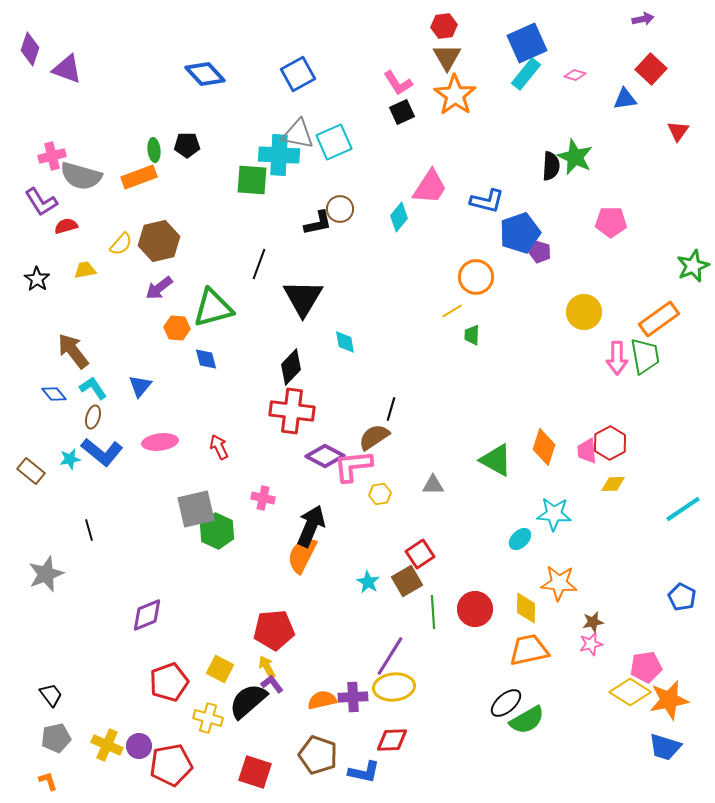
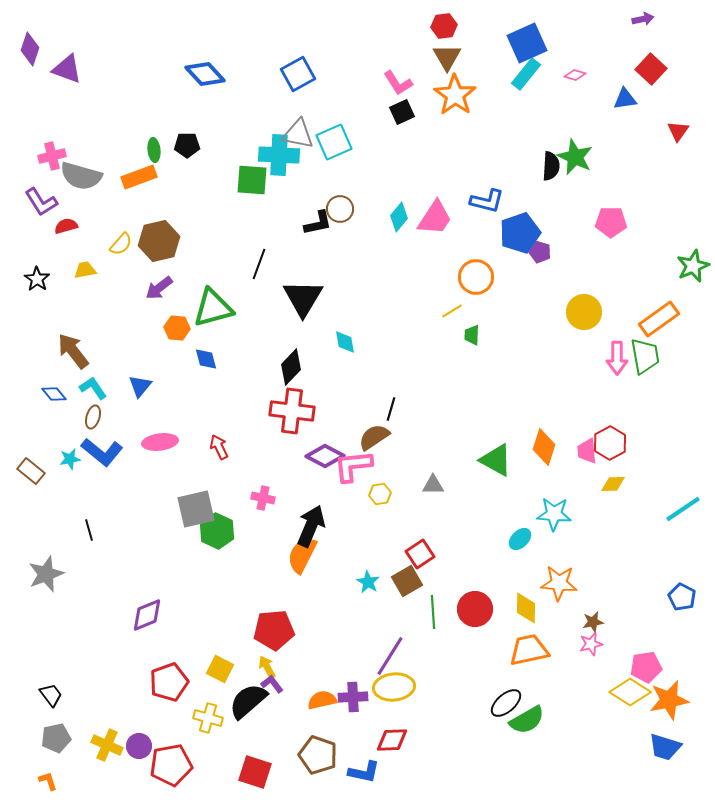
pink trapezoid at (430, 187): moved 5 px right, 31 px down
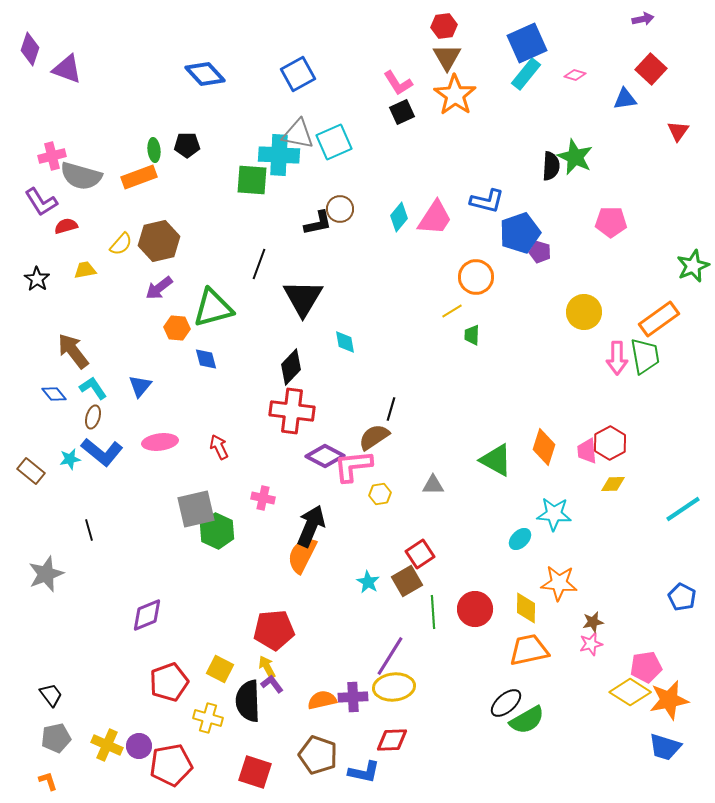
black semicircle at (248, 701): rotated 51 degrees counterclockwise
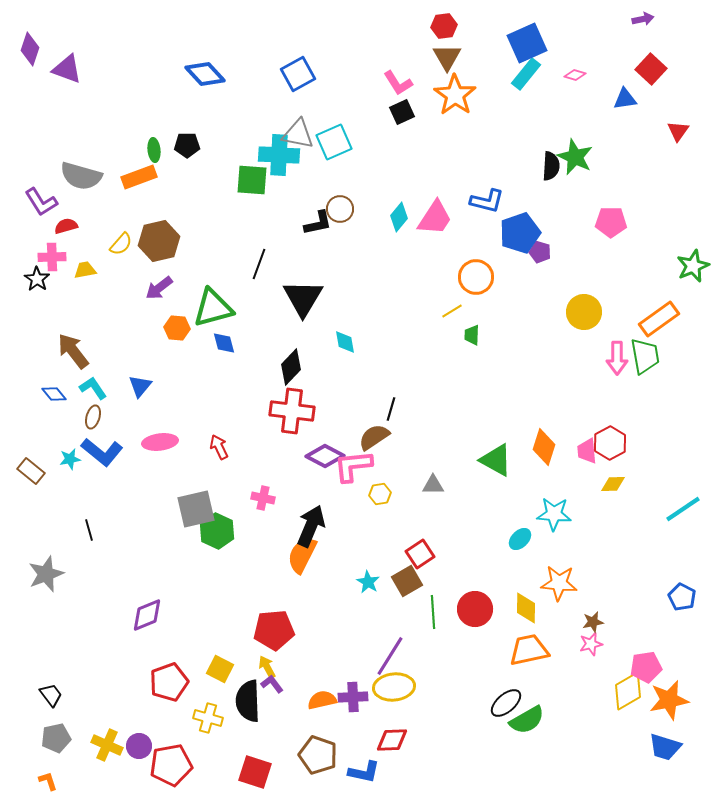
pink cross at (52, 156): moved 101 px down; rotated 12 degrees clockwise
blue diamond at (206, 359): moved 18 px right, 16 px up
yellow diamond at (630, 692): moved 2 px left, 1 px up; rotated 63 degrees counterclockwise
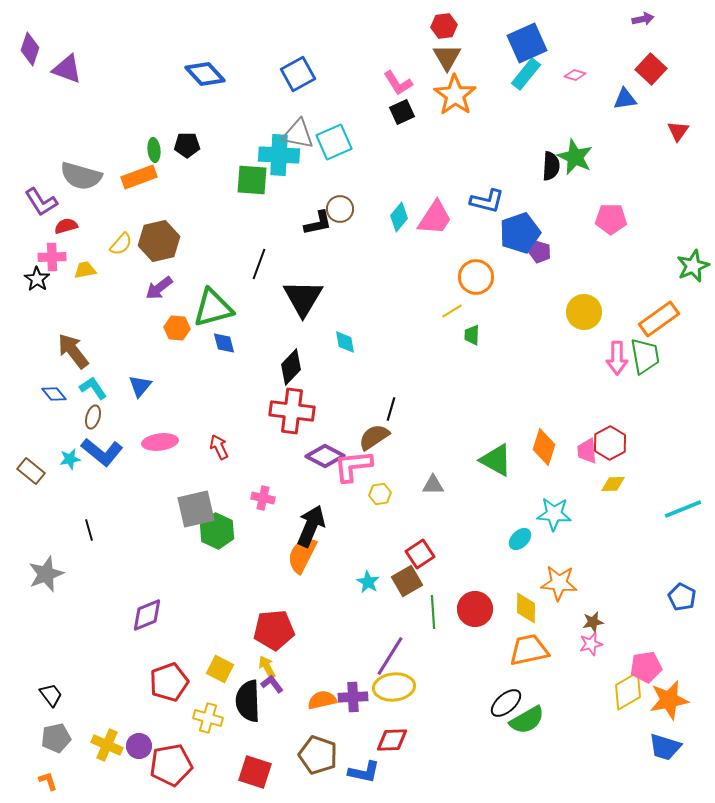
pink pentagon at (611, 222): moved 3 px up
cyan line at (683, 509): rotated 12 degrees clockwise
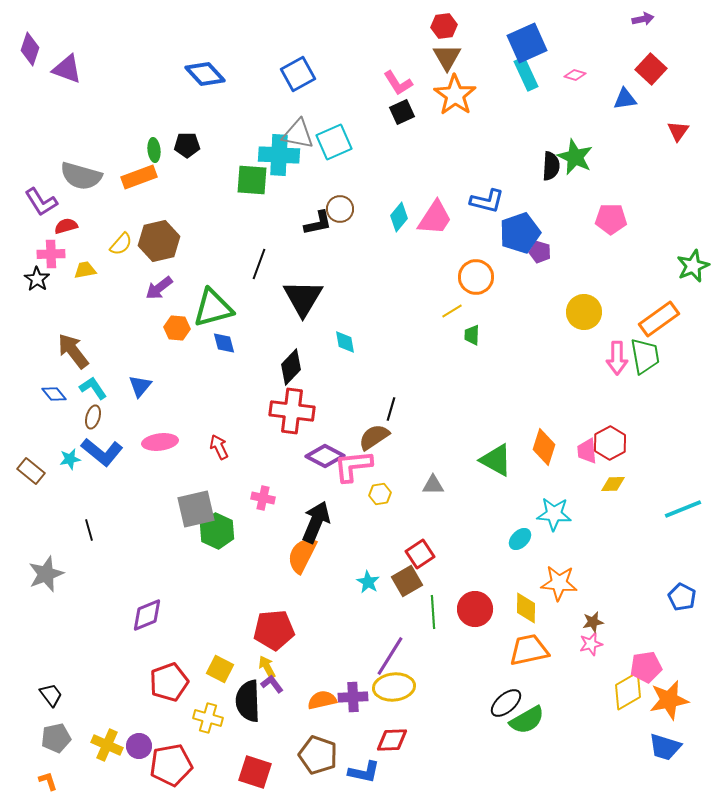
cyan rectangle at (526, 74): rotated 64 degrees counterclockwise
pink cross at (52, 257): moved 1 px left, 3 px up
black arrow at (311, 526): moved 5 px right, 4 px up
